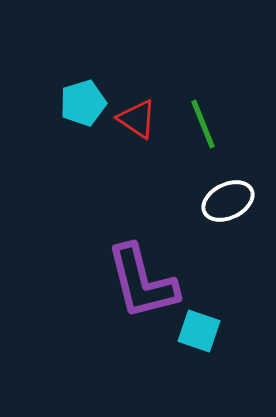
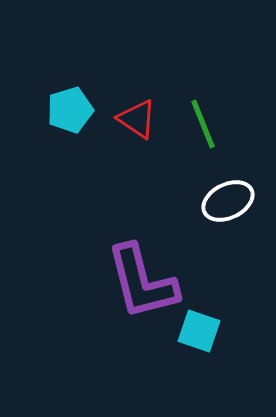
cyan pentagon: moved 13 px left, 7 px down
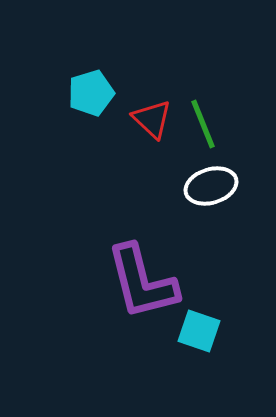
cyan pentagon: moved 21 px right, 17 px up
red triangle: moved 15 px right; rotated 9 degrees clockwise
white ellipse: moved 17 px left, 15 px up; rotated 9 degrees clockwise
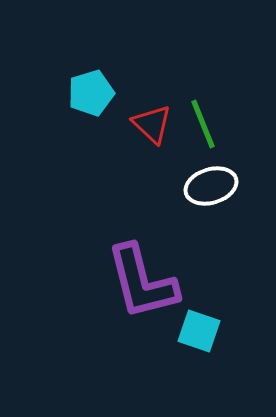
red triangle: moved 5 px down
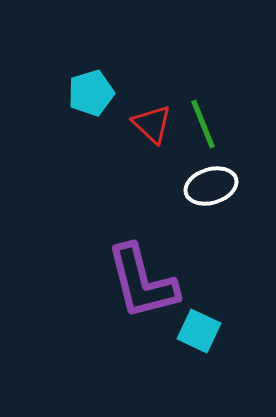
cyan square: rotated 6 degrees clockwise
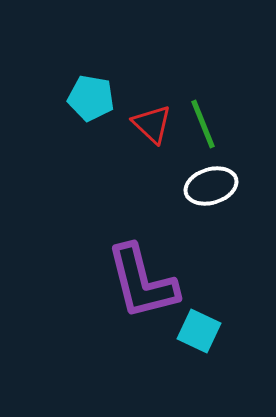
cyan pentagon: moved 5 px down; rotated 27 degrees clockwise
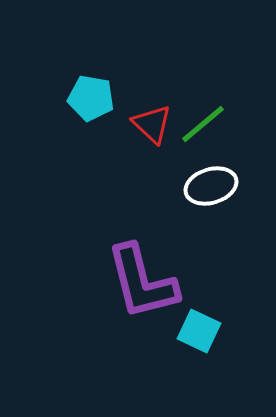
green line: rotated 72 degrees clockwise
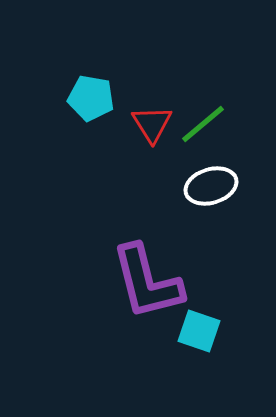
red triangle: rotated 15 degrees clockwise
purple L-shape: moved 5 px right
cyan square: rotated 6 degrees counterclockwise
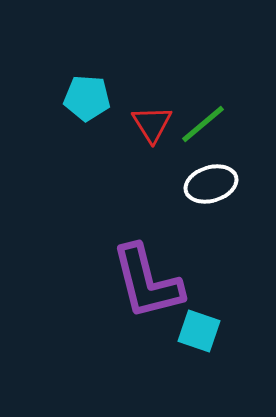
cyan pentagon: moved 4 px left; rotated 6 degrees counterclockwise
white ellipse: moved 2 px up
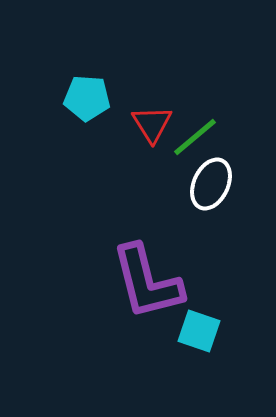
green line: moved 8 px left, 13 px down
white ellipse: rotated 48 degrees counterclockwise
